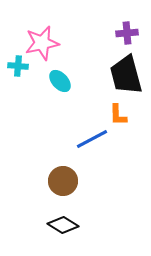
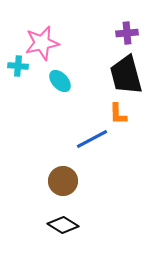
orange L-shape: moved 1 px up
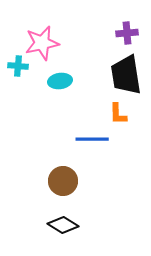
black trapezoid: rotated 6 degrees clockwise
cyan ellipse: rotated 55 degrees counterclockwise
blue line: rotated 28 degrees clockwise
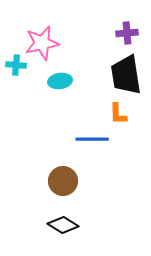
cyan cross: moved 2 px left, 1 px up
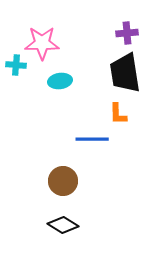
pink star: rotated 12 degrees clockwise
black trapezoid: moved 1 px left, 2 px up
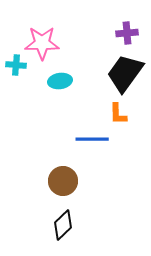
black trapezoid: rotated 45 degrees clockwise
black diamond: rotated 76 degrees counterclockwise
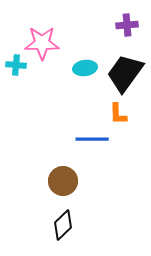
purple cross: moved 8 px up
cyan ellipse: moved 25 px right, 13 px up
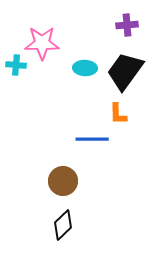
cyan ellipse: rotated 10 degrees clockwise
black trapezoid: moved 2 px up
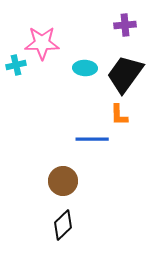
purple cross: moved 2 px left
cyan cross: rotated 18 degrees counterclockwise
black trapezoid: moved 3 px down
orange L-shape: moved 1 px right, 1 px down
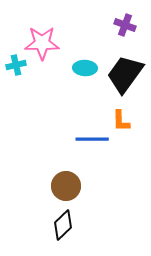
purple cross: rotated 25 degrees clockwise
orange L-shape: moved 2 px right, 6 px down
brown circle: moved 3 px right, 5 px down
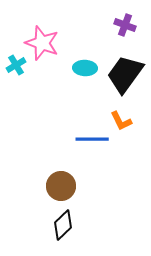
pink star: rotated 20 degrees clockwise
cyan cross: rotated 18 degrees counterclockwise
orange L-shape: rotated 25 degrees counterclockwise
brown circle: moved 5 px left
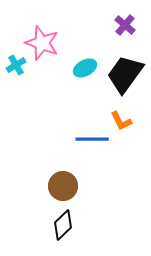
purple cross: rotated 20 degrees clockwise
cyan ellipse: rotated 30 degrees counterclockwise
brown circle: moved 2 px right
